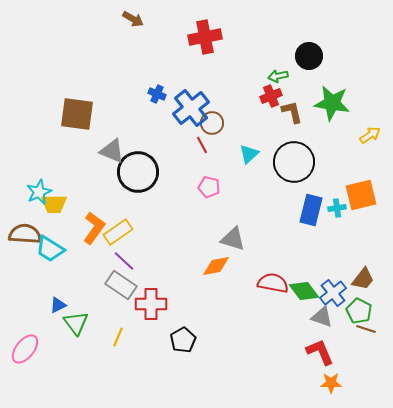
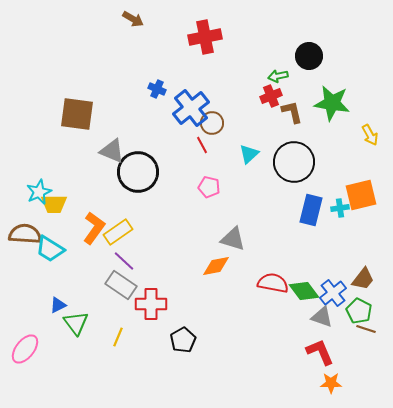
blue cross at (157, 94): moved 5 px up
yellow arrow at (370, 135): rotated 95 degrees clockwise
cyan cross at (337, 208): moved 3 px right
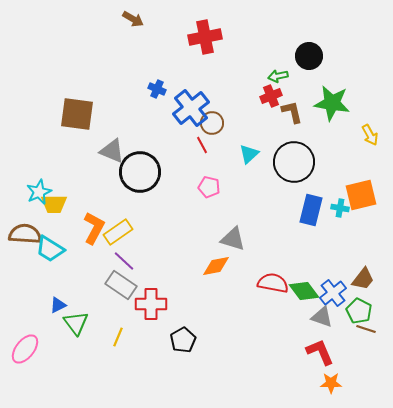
black circle at (138, 172): moved 2 px right
cyan cross at (340, 208): rotated 18 degrees clockwise
orange L-shape at (94, 228): rotated 8 degrees counterclockwise
